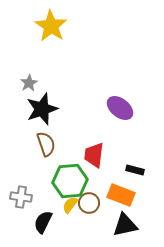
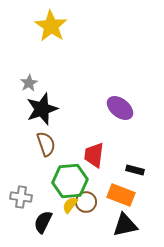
brown circle: moved 3 px left, 1 px up
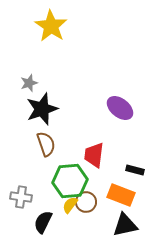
gray star: rotated 12 degrees clockwise
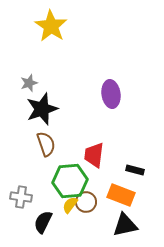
purple ellipse: moved 9 px left, 14 px up; rotated 44 degrees clockwise
